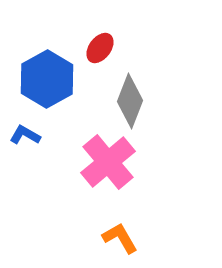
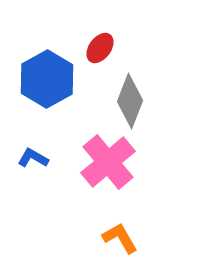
blue L-shape: moved 8 px right, 23 px down
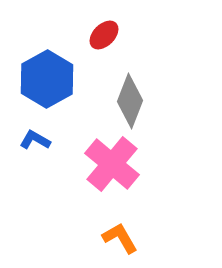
red ellipse: moved 4 px right, 13 px up; rotated 8 degrees clockwise
blue L-shape: moved 2 px right, 18 px up
pink cross: moved 4 px right, 2 px down; rotated 10 degrees counterclockwise
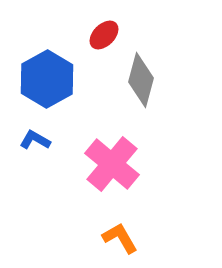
gray diamond: moved 11 px right, 21 px up; rotated 6 degrees counterclockwise
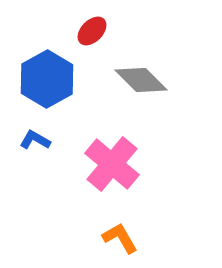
red ellipse: moved 12 px left, 4 px up
gray diamond: rotated 60 degrees counterclockwise
